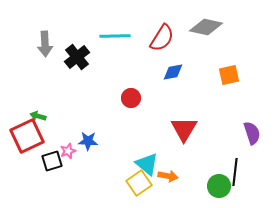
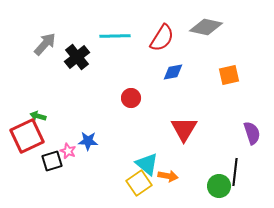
gray arrow: rotated 135 degrees counterclockwise
pink star: rotated 28 degrees counterclockwise
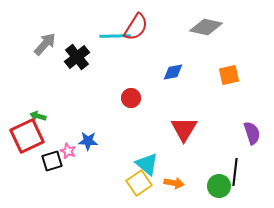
red semicircle: moved 26 px left, 11 px up
orange arrow: moved 6 px right, 7 px down
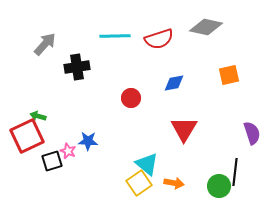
red semicircle: moved 23 px right, 12 px down; rotated 40 degrees clockwise
black cross: moved 10 px down; rotated 30 degrees clockwise
blue diamond: moved 1 px right, 11 px down
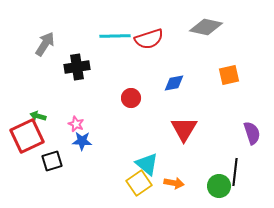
red semicircle: moved 10 px left
gray arrow: rotated 10 degrees counterclockwise
blue star: moved 6 px left
pink star: moved 8 px right, 27 px up
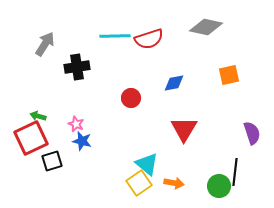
red square: moved 4 px right, 2 px down
blue star: rotated 12 degrees clockwise
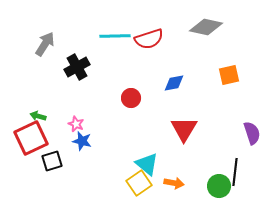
black cross: rotated 20 degrees counterclockwise
